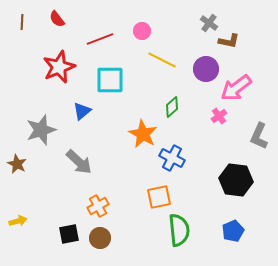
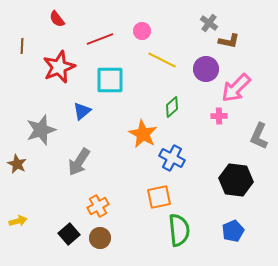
brown line: moved 24 px down
pink arrow: rotated 8 degrees counterclockwise
pink cross: rotated 35 degrees clockwise
gray arrow: rotated 80 degrees clockwise
black square: rotated 30 degrees counterclockwise
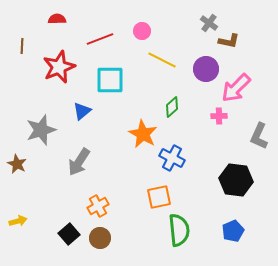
red semicircle: rotated 126 degrees clockwise
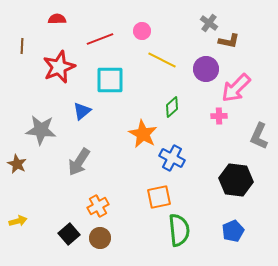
gray star: rotated 24 degrees clockwise
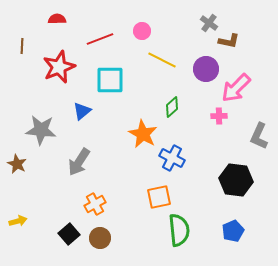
orange cross: moved 3 px left, 2 px up
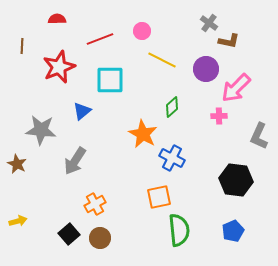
gray arrow: moved 4 px left, 1 px up
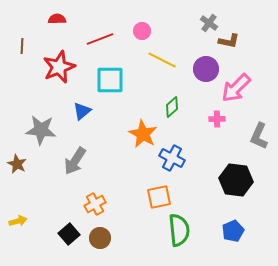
pink cross: moved 2 px left, 3 px down
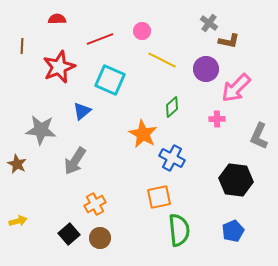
cyan square: rotated 24 degrees clockwise
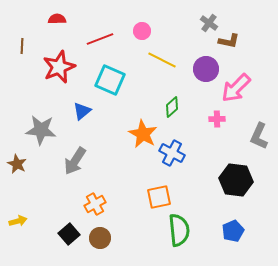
blue cross: moved 5 px up
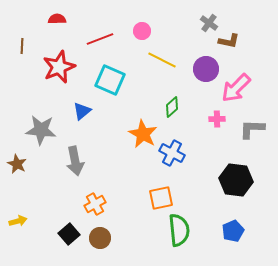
gray L-shape: moved 7 px left, 7 px up; rotated 68 degrees clockwise
gray arrow: rotated 44 degrees counterclockwise
orange square: moved 2 px right, 1 px down
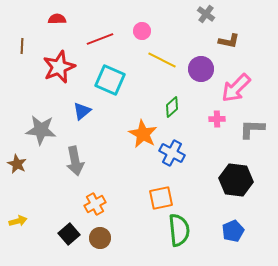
gray cross: moved 3 px left, 9 px up
purple circle: moved 5 px left
